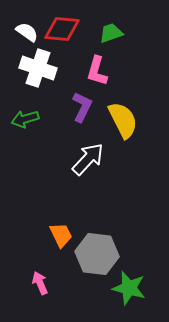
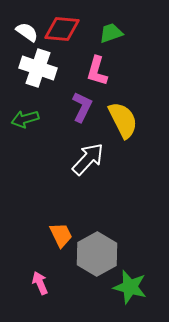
gray hexagon: rotated 24 degrees clockwise
green star: moved 1 px right, 1 px up
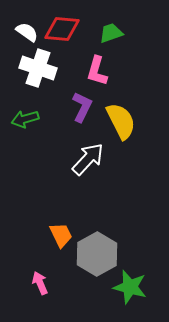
yellow semicircle: moved 2 px left, 1 px down
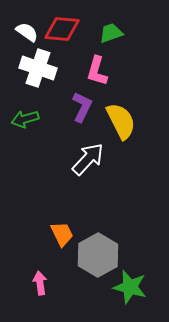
orange trapezoid: moved 1 px right, 1 px up
gray hexagon: moved 1 px right, 1 px down
pink arrow: rotated 15 degrees clockwise
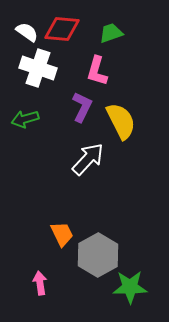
green star: rotated 16 degrees counterclockwise
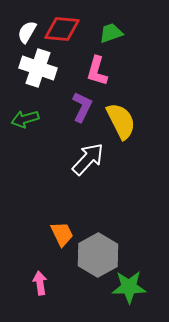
white semicircle: rotated 95 degrees counterclockwise
green star: moved 1 px left
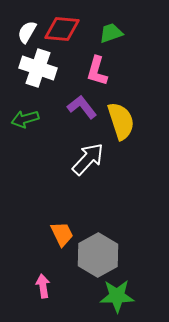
purple L-shape: rotated 64 degrees counterclockwise
yellow semicircle: rotated 9 degrees clockwise
pink arrow: moved 3 px right, 3 px down
green star: moved 12 px left, 9 px down
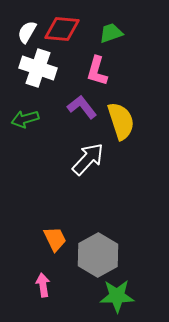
orange trapezoid: moved 7 px left, 5 px down
pink arrow: moved 1 px up
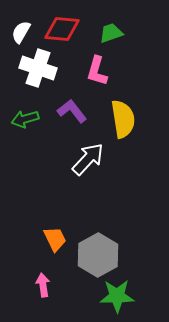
white semicircle: moved 6 px left
purple L-shape: moved 10 px left, 4 px down
yellow semicircle: moved 2 px right, 2 px up; rotated 9 degrees clockwise
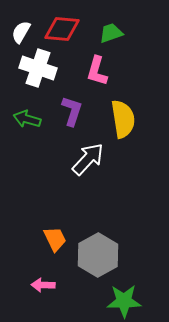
purple L-shape: rotated 56 degrees clockwise
green arrow: moved 2 px right; rotated 32 degrees clockwise
pink arrow: rotated 80 degrees counterclockwise
green star: moved 7 px right, 5 px down
